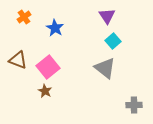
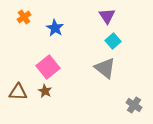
brown triangle: moved 32 px down; rotated 18 degrees counterclockwise
gray cross: rotated 35 degrees clockwise
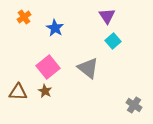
gray triangle: moved 17 px left
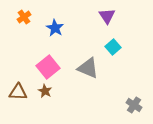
cyan square: moved 6 px down
gray triangle: rotated 15 degrees counterclockwise
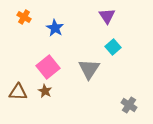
orange cross: rotated 24 degrees counterclockwise
gray triangle: moved 1 px right, 1 px down; rotated 40 degrees clockwise
gray cross: moved 5 px left
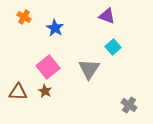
purple triangle: rotated 36 degrees counterclockwise
